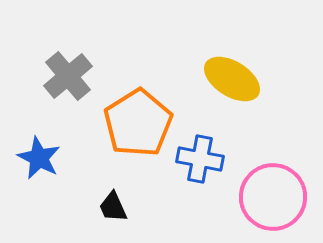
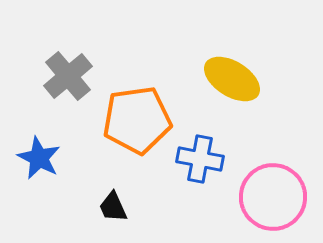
orange pentagon: moved 1 px left, 3 px up; rotated 24 degrees clockwise
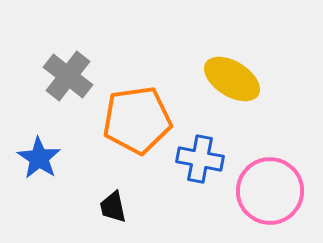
gray cross: rotated 12 degrees counterclockwise
blue star: rotated 6 degrees clockwise
pink circle: moved 3 px left, 6 px up
black trapezoid: rotated 12 degrees clockwise
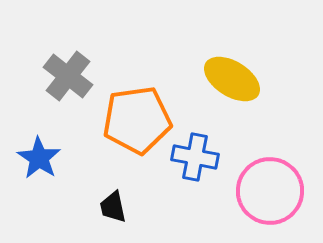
blue cross: moved 5 px left, 2 px up
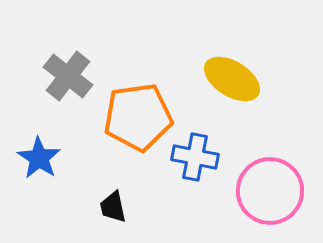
orange pentagon: moved 1 px right, 3 px up
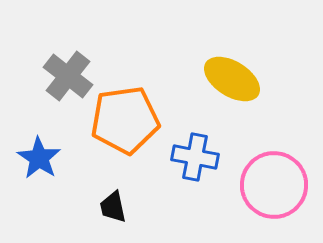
orange pentagon: moved 13 px left, 3 px down
pink circle: moved 4 px right, 6 px up
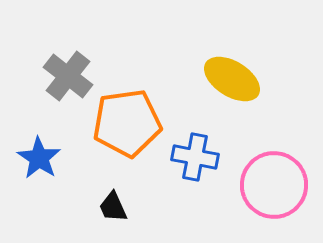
orange pentagon: moved 2 px right, 3 px down
black trapezoid: rotated 12 degrees counterclockwise
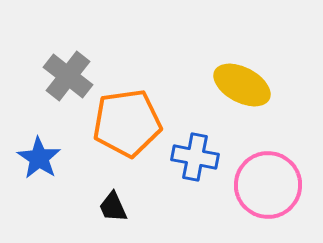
yellow ellipse: moved 10 px right, 6 px down; rotated 4 degrees counterclockwise
pink circle: moved 6 px left
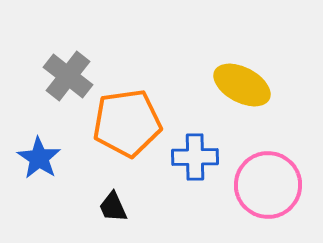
blue cross: rotated 12 degrees counterclockwise
